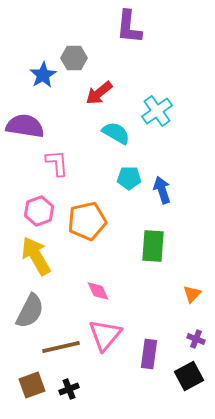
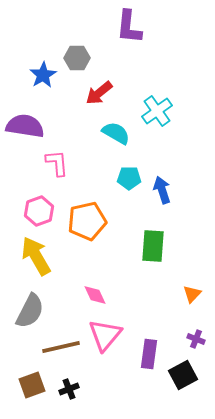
gray hexagon: moved 3 px right
pink diamond: moved 3 px left, 4 px down
black square: moved 6 px left, 1 px up
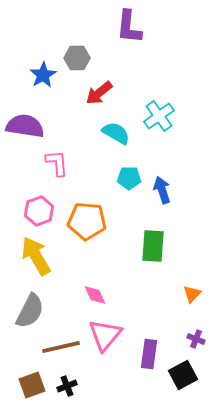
cyan cross: moved 2 px right, 5 px down
orange pentagon: rotated 18 degrees clockwise
black cross: moved 2 px left, 3 px up
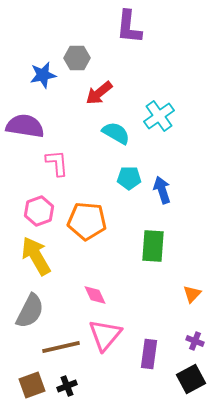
blue star: rotated 20 degrees clockwise
purple cross: moved 1 px left, 2 px down
black square: moved 8 px right, 4 px down
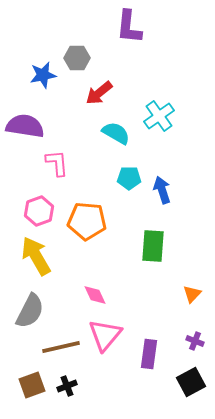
black square: moved 3 px down
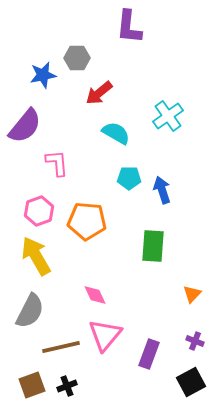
cyan cross: moved 9 px right
purple semicircle: rotated 120 degrees clockwise
purple rectangle: rotated 12 degrees clockwise
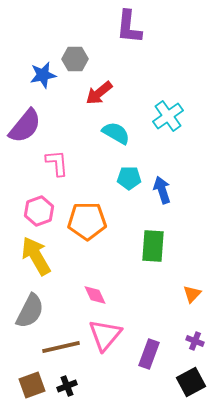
gray hexagon: moved 2 px left, 1 px down
orange pentagon: rotated 6 degrees counterclockwise
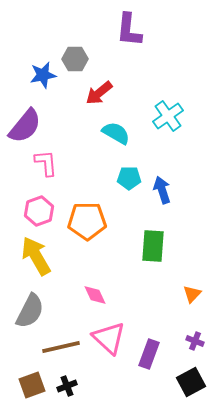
purple L-shape: moved 3 px down
pink L-shape: moved 11 px left
pink triangle: moved 4 px right, 3 px down; rotated 27 degrees counterclockwise
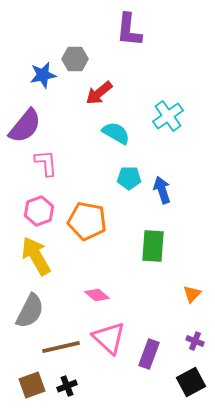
orange pentagon: rotated 12 degrees clockwise
pink diamond: moved 2 px right; rotated 25 degrees counterclockwise
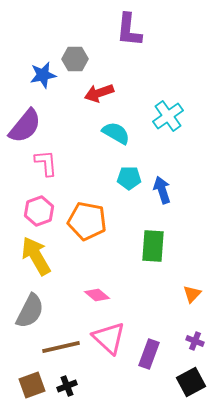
red arrow: rotated 20 degrees clockwise
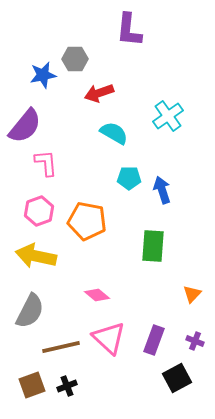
cyan semicircle: moved 2 px left
yellow arrow: rotated 48 degrees counterclockwise
purple rectangle: moved 5 px right, 14 px up
black square: moved 14 px left, 4 px up
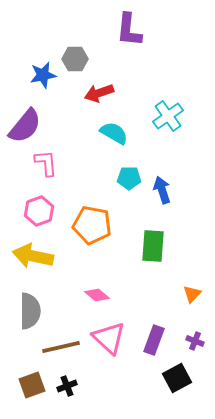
orange pentagon: moved 5 px right, 4 px down
yellow arrow: moved 3 px left
gray semicircle: rotated 27 degrees counterclockwise
